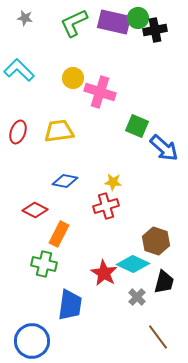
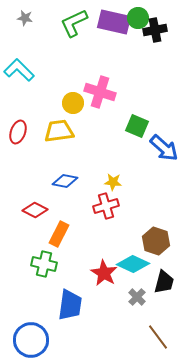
yellow circle: moved 25 px down
blue circle: moved 1 px left, 1 px up
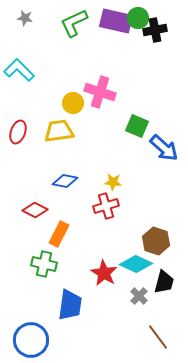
purple rectangle: moved 2 px right, 1 px up
cyan diamond: moved 3 px right
gray cross: moved 2 px right, 1 px up
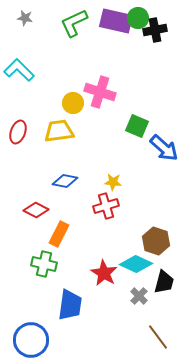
red diamond: moved 1 px right
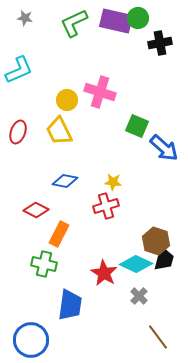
black cross: moved 5 px right, 13 px down
cyan L-shape: rotated 112 degrees clockwise
yellow circle: moved 6 px left, 3 px up
yellow trapezoid: rotated 108 degrees counterclockwise
black trapezoid: moved 23 px up
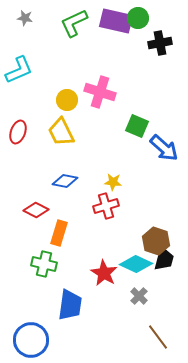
yellow trapezoid: moved 2 px right, 1 px down
orange rectangle: moved 1 px up; rotated 10 degrees counterclockwise
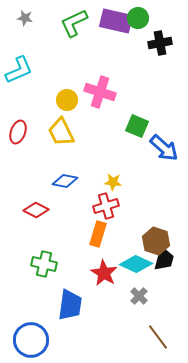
orange rectangle: moved 39 px right, 1 px down
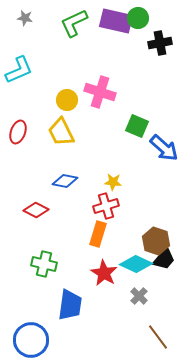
black trapezoid: rotated 25 degrees clockwise
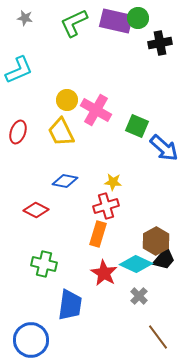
pink cross: moved 4 px left, 18 px down; rotated 12 degrees clockwise
brown hexagon: rotated 12 degrees clockwise
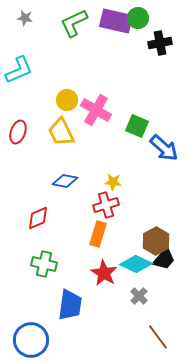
red cross: moved 1 px up
red diamond: moved 2 px right, 8 px down; rotated 50 degrees counterclockwise
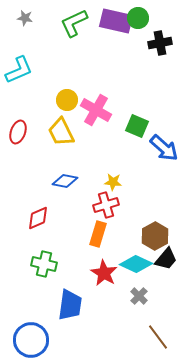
brown hexagon: moved 1 px left, 5 px up
black trapezoid: moved 2 px right
